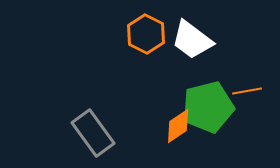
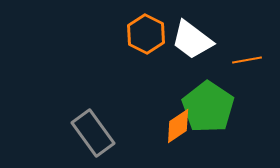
orange line: moved 31 px up
green pentagon: rotated 24 degrees counterclockwise
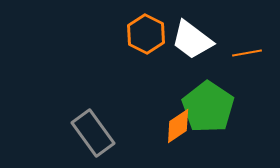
orange line: moved 7 px up
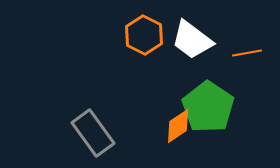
orange hexagon: moved 2 px left, 1 px down
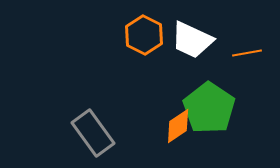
white trapezoid: rotated 12 degrees counterclockwise
green pentagon: moved 1 px right, 1 px down
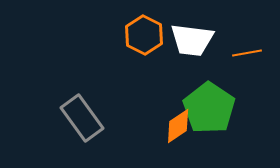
white trapezoid: rotated 18 degrees counterclockwise
gray rectangle: moved 11 px left, 15 px up
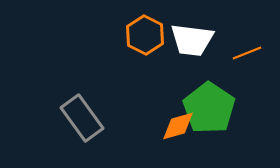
orange hexagon: moved 1 px right
orange line: rotated 12 degrees counterclockwise
orange diamond: rotated 18 degrees clockwise
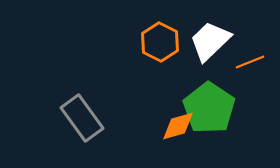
orange hexagon: moved 15 px right, 7 px down
white trapezoid: moved 18 px right, 1 px down; rotated 129 degrees clockwise
orange line: moved 3 px right, 9 px down
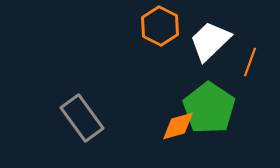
orange hexagon: moved 16 px up
orange line: rotated 48 degrees counterclockwise
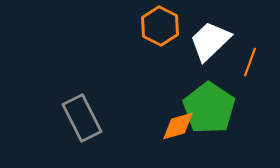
gray rectangle: rotated 9 degrees clockwise
